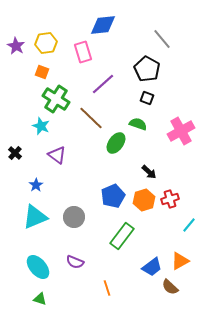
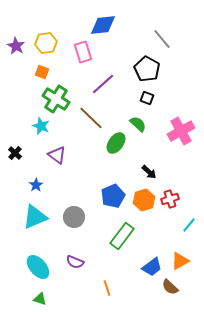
green semicircle: rotated 24 degrees clockwise
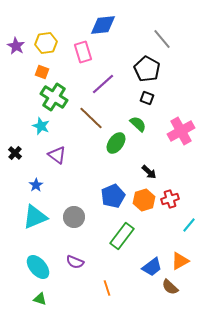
green cross: moved 2 px left, 2 px up
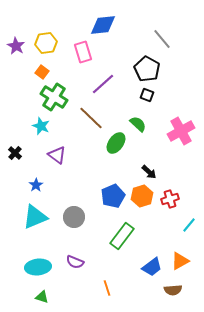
orange square: rotated 16 degrees clockwise
black square: moved 3 px up
orange hexagon: moved 2 px left, 4 px up
cyan ellipse: rotated 55 degrees counterclockwise
brown semicircle: moved 3 px right, 3 px down; rotated 48 degrees counterclockwise
green triangle: moved 2 px right, 2 px up
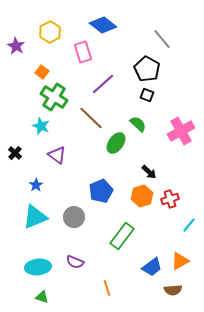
blue diamond: rotated 44 degrees clockwise
yellow hexagon: moved 4 px right, 11 px up; rotated 20 degrees counterclockwise
blue pentagon: moved 12 px left, 5 px up
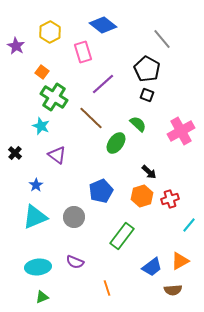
green triangle: rotated 40 degrees counterclockwise
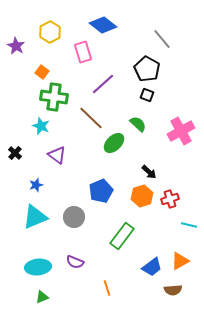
green cross: rotated 24 degrees counterclockwise
green ellipse: moved 2 px left; rotated 10 degrees clockwise
blue star: rotated 16 degrees clockwise
cyan line: rotated 63 degrees clockwise
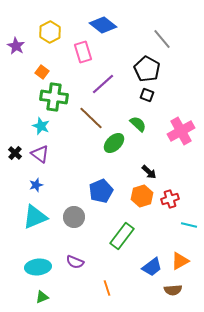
purple triangle: moved 17 px left, 1 px up
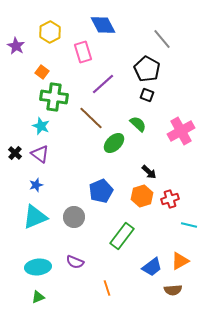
blue diamond: rotated 24 degrees clockwise
green triangle: moved 4 px left
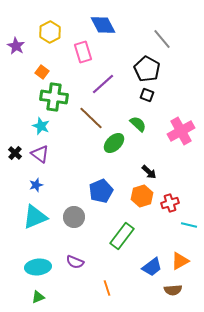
red cross: moved 4 px down
